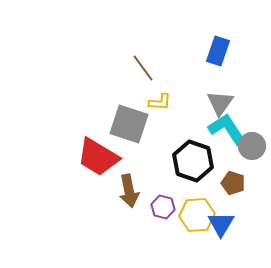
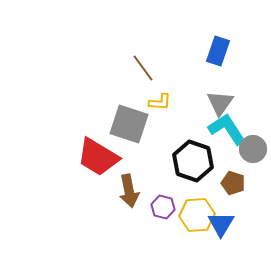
gray circle: moved 1 px right, 3 px down
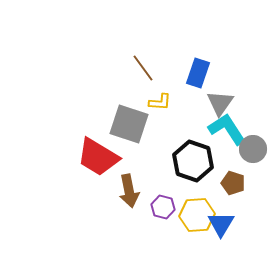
blue rectangle: moved 20 px left, 22 px down
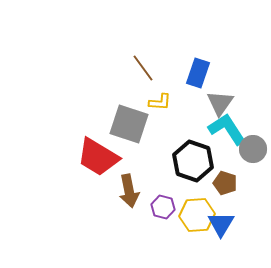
brown pentagon: moved 8 px left
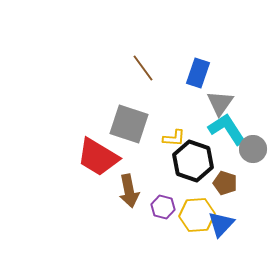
yellow L-shape: moved 14 px right, 36 px down
blue triangle: rotated 12 degrees clockwise
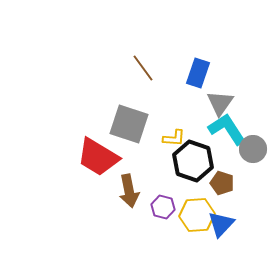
brown pentagon: moved 3 px left
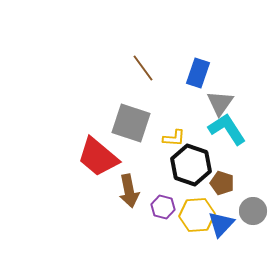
gray square: moved 2 px right, 1 px up
gray circle: moved 62 px down
red trapezoid: rotated 9 degrees clockwise
black hexagon: moved 2 px left, 4 px down
